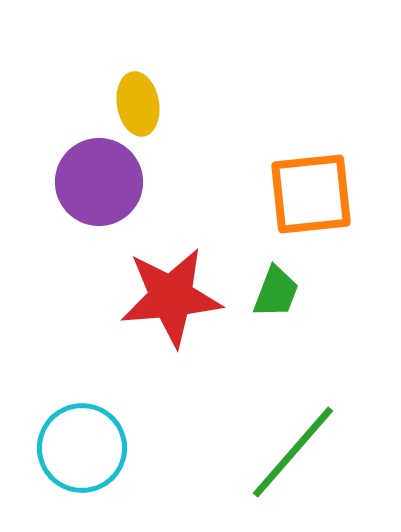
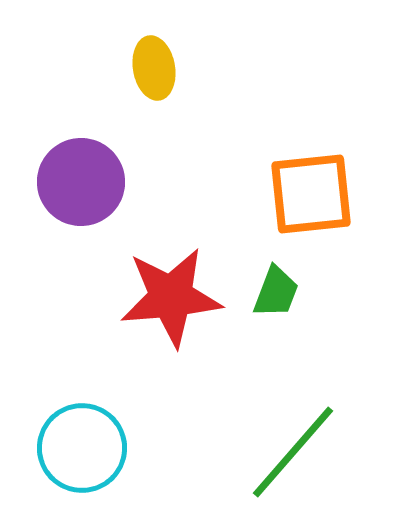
yellow ellipse: moved 16 px right, 36 px up
purple circle: moved 18 px left
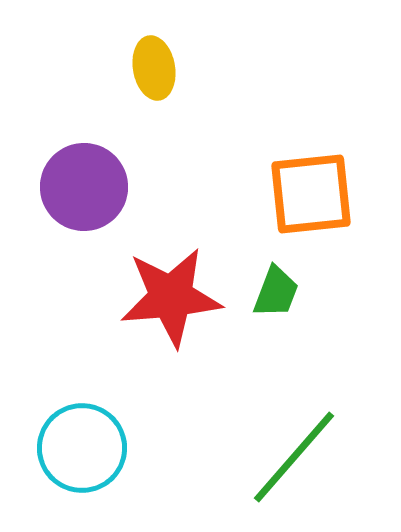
purple circle: moved 3 px right, 5 px down
green line: moved 1 px right, 5 px down
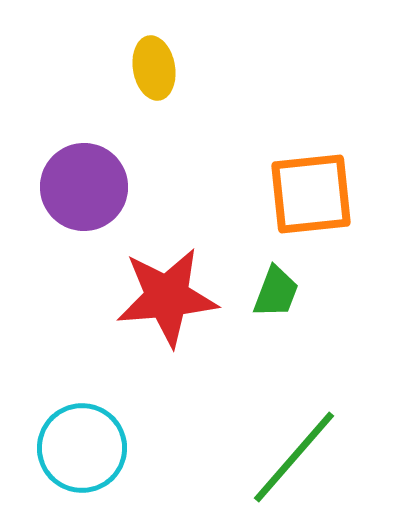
red star: moved 4 px left
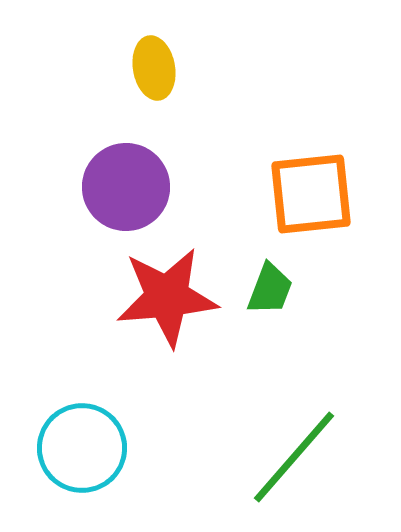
purple circle: moved 42 px right
green trapezoid: moved 6 px left, 3 px up
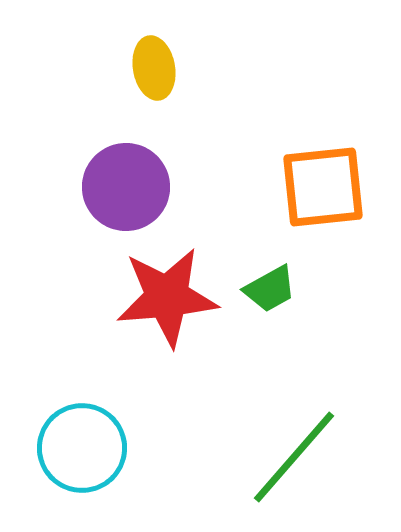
orange square: moved 12 px right, 7 px up
green trapezoid: rotated 40 degrees clockwise
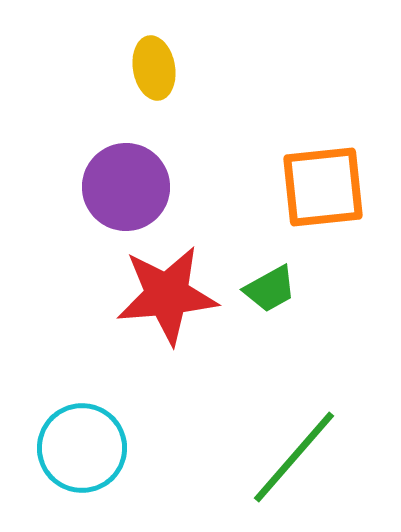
red star: moved 2 px up
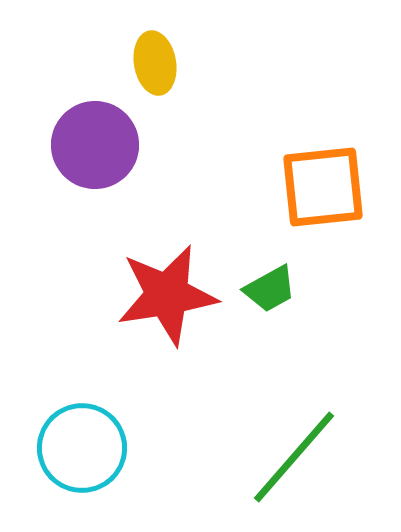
yellow ellipse: moved 1 px right, 5 px up
purple circle: moved 31 px left, 42 px up
red star: rotated 4 degrees counterclockwise
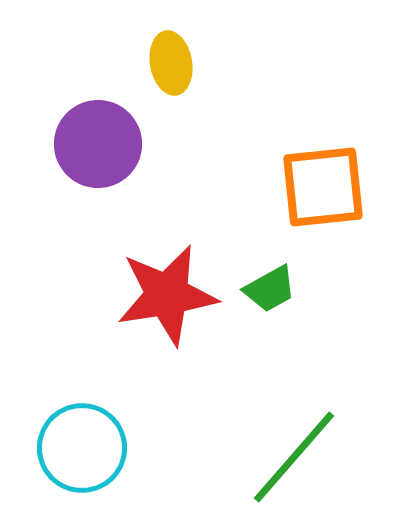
yellow ellipse: moved 16 px right
purple circle: moved 3 px right, 1 px up
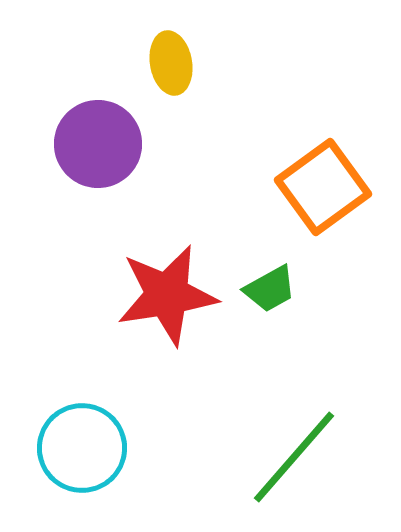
orange square: rotated 30 degrees counterclockwise
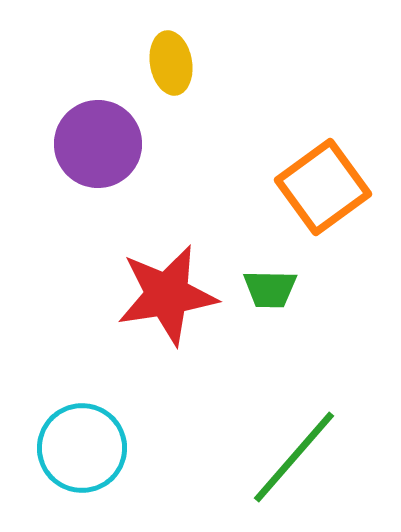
green trapezoid: rotated 30 degrees clockwise
